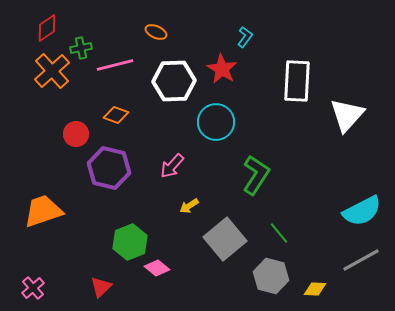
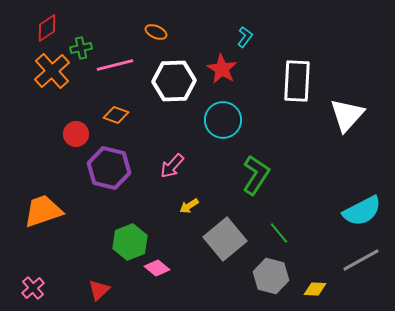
cyan circle: moved 7 px right, 2 px up
red triangle: moved 2 px left, 3 px down
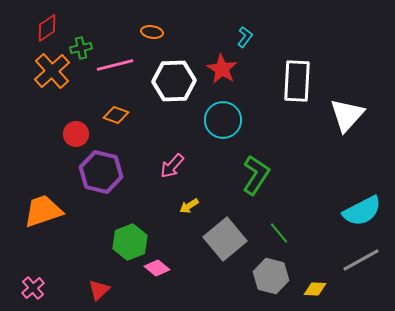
orange ellipse: moved 4 px left; rotated 15 degrees counterclockwise
purple hexagon: moved 8 px left, 4 px down
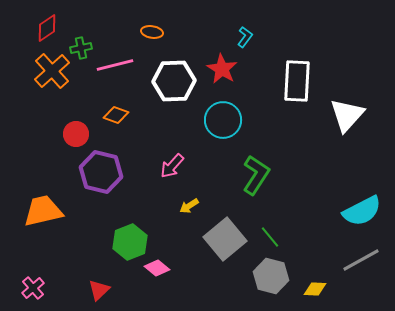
orange trapezoid: rotated 6 degrees clockwise
green line: moved 9 px left, 4 px down
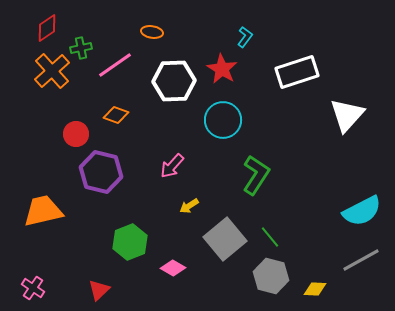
pink line: rotated 21 degrees counterclockwise
white rectangle: moved 9 px up; rotated 69 degrees clockwise
pink diamond: moved 16 px right; rotated 10 degrees counterclockwise
pink cross: rotated 15 degrees counterclockwise
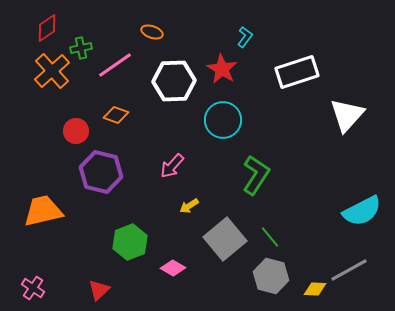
orange ellipse: rotated 10 degrees clockwise
red circle: moved 3 px up
gray line: moved 12 px left, 10 px down
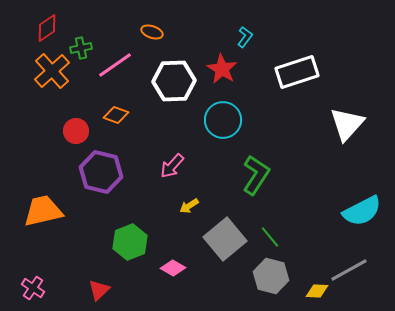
white triangle: moved 9 px down
yellow diamond: moved 2 px right, 2 px down
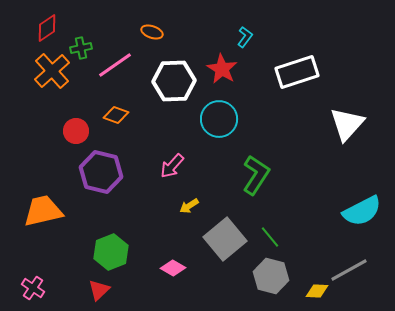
cyan circle: moved 4 px left, 1 px up
green hexagon: moved 19 px left, 10 px down
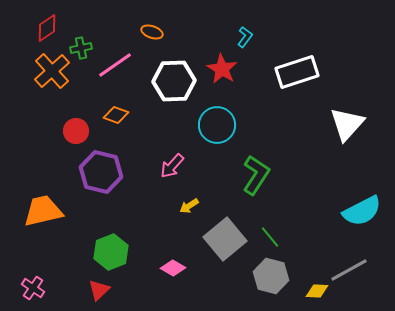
cyan circle: moved 2 px left, 6 px down
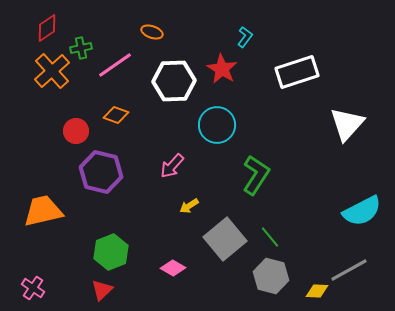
red triangle: moved 3 px right
